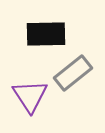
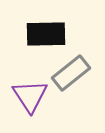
gray rectangle: moved 2 px left
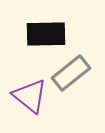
purple triangle: rotated 18 degrees counterclockwise
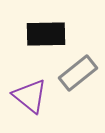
gray rectangle: moved 7 px right
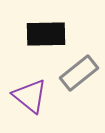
gray rectangle: moved 1 px right
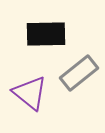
purple triangle: moved 3 px up
